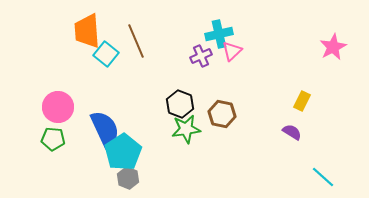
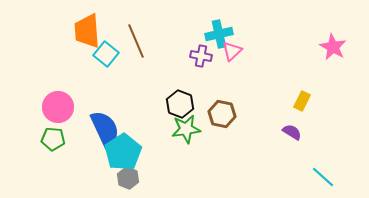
pink star: rotated 16 degrees counterclockwise
purple cross: rotated 35 degrees clockwise
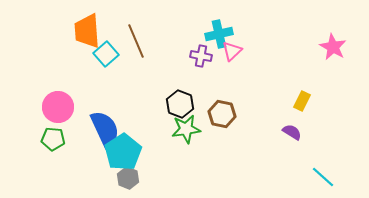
cyan square: rotated 10 degrees clockwise
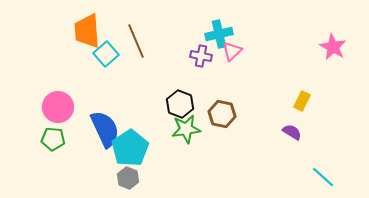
cyan pentagon: moved 7 px right, 4 px up
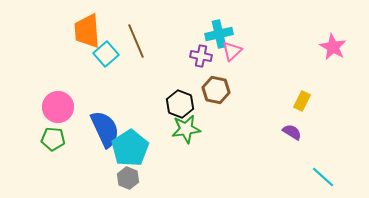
brown hexagon: moved 6 px left, 24 px up
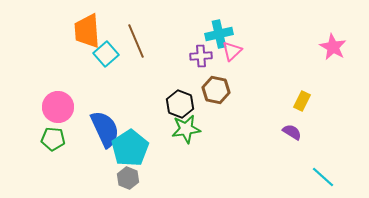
purple cross: rotated 15 degrees counterclockwise
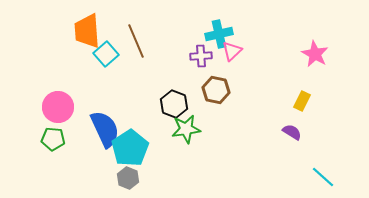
pink star: moved 18 px left, 7 px down
black hexagon: moved 6 px left
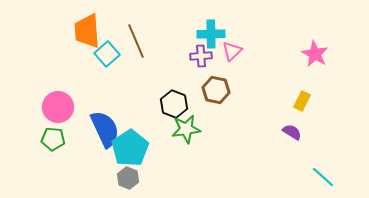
cyan cross: moved 8 px left; rotated 12 degrees clockwise
cyan square: moved 1 px right
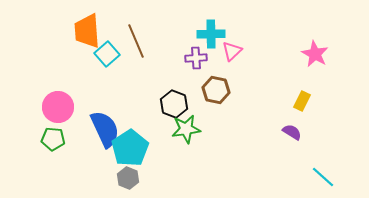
purple cross: moved 5 px left, 2 px down
